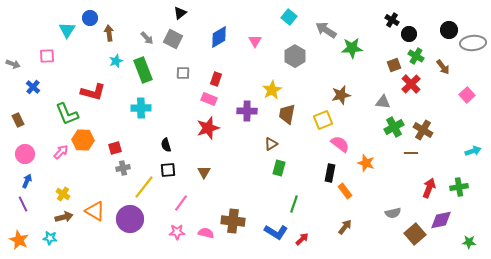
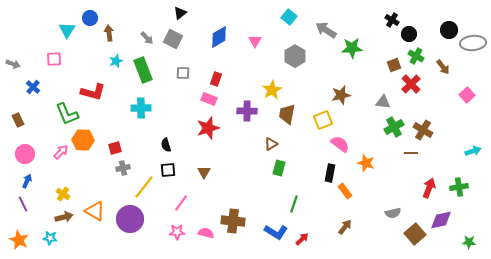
pink square at (47, 56): moved 7 px right, 3 px down
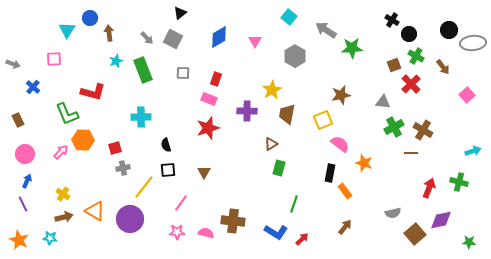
cyan cross at (141, 108): moved 9 px down
orange star at (366, 163): moved 2 px left
green cross at (459, 187): moved 5 px up; rotated 24 degrees clockwise
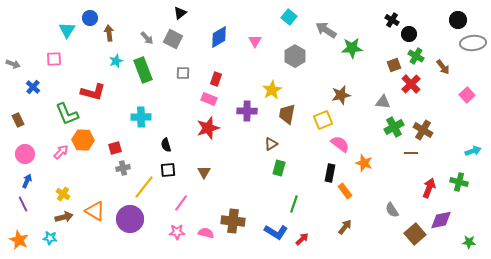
black circle at (449, 30): moved 9 px right, 10 px up
gray semicircle at (393, 213): moved 1 px left, 3 px up; rotated 70 degrees clockwise
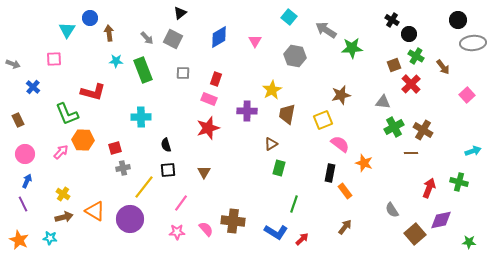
gray hexagon at (295, 56): rotated 20 degrees counterclockwise
cyan star at (116, 61): rotated 24 degrees clockwise
pink semicircle at (206, 233): moved 4 px up; rotated 35 degrees clockwise
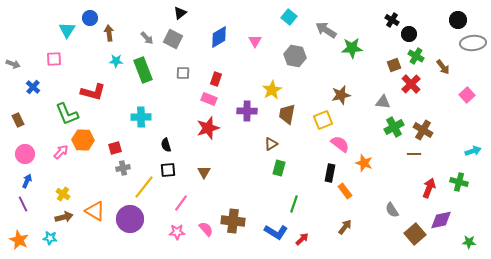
brown line at (411, 153): moved 3 px right, 1 px down
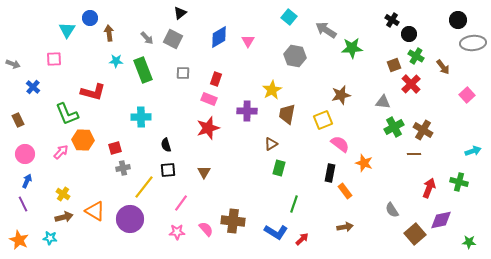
pink triangle at (255, 41): moved 7 px left
brown arrow at (345, 227): rotated 42 degrees clockwise
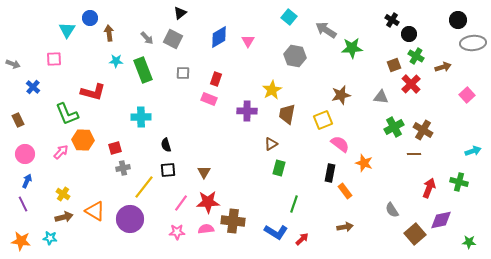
brown arrow at (443, 67): rotated 70 degrees counterclockwise
gray triangle at (383, 102): moved 2 px left, 5 px up
red star at (208, 128): moved 74 px down; rotated 15 degrees clockwise
pink semicircle at (206, 229): rotated 56 degrees counterclockwise
orange star at (19, 240): moved 2 px right, 1 px down; rotated 18 degrees counterclockwise
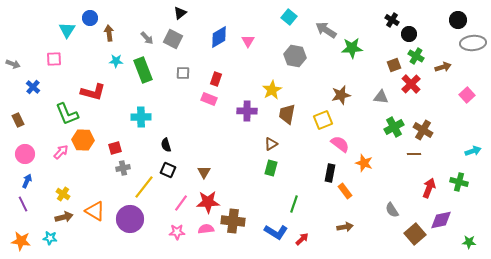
green rectangle at (279, 168): moved 8 px left
black square at (168, 170): rotated 28 degrees clockwise
